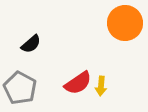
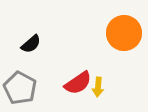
orange circle: moved 1 px left, 10 px down
yellow arrow: moved 3 px left, 1 px down
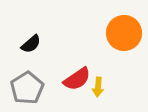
red semicircle: moved 1 px left, 4 px up
gray pentagon: moved 7 px right; rotated 12 degrees clockwise
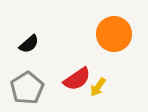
orange circle: moved 10 px left, 1 px down
black semicircle: moved 2 px left
yellow arrow: rotated 30 degrees clockwise
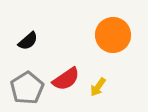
orange circle: moved 1 px left, 1 px down
black semicircle: moved 1 px left, 3 px up
red semicircle: moved 11 px left
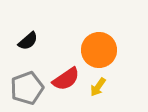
orange circle: moved 14 px left, 15 px down
gray pentagon: rotated 12 degrees clockwise
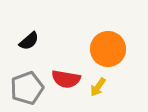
black semicircle: moved 1 px right
orange circle: moved 9 px right, 1 px up
red semicircle: rotated 44 degrees clockwise
